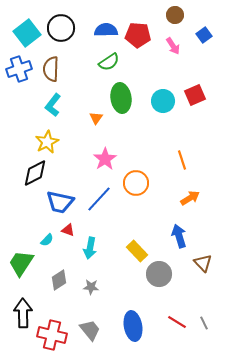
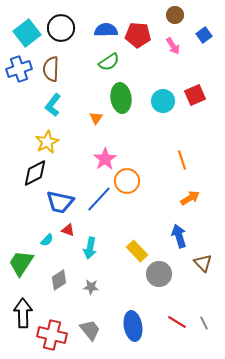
orange circle: moved 9 px left, 2 px up
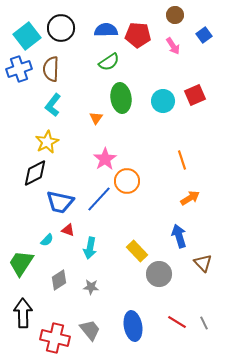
cyan square: moved 3 px down
red cross: moved 3 px right, 3 px down
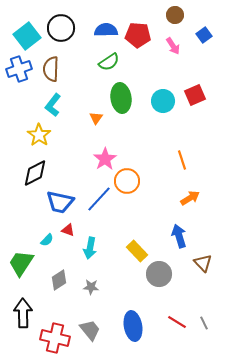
yellow star: moved 8 px left, 7 px up; rotated 10 degrees counterclockwise
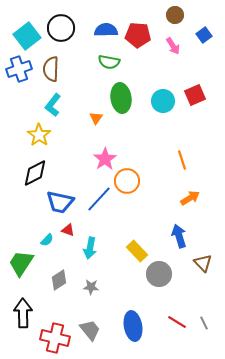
green semicircle: rotated 45 degrees clockwise
